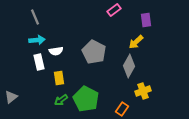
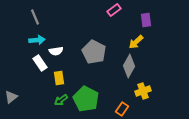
white rectangle: moved 1 px right, 1 px down; rotated 21 degrees counterclockwise
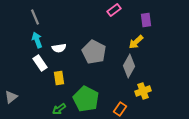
cyan arrow: rotated 105 degrees counterclockwise
white semicircle: moved 3 px right, 3 px up
green arrow: moved 2 px left, 9 px down
orange rectangle: moved 2 px left
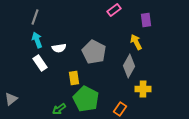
gray line: rotated 42 degrees clockwise
yellow arrow: rotated 105 degrees clockwise
yellow rectangle: moved 15 px right
yellow cross: moved 2 px up; rotated 21 degrees clockwise
gray triangle: moved 2 px down
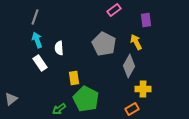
white semicircle: rotated 96 degrees clockwise
gray pentagon: moved 10 px right, 8 px up
orange rectangle: moved 12 px right; rotated 24 degrees clockwise
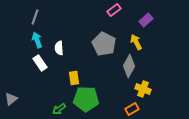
purple rectangle: rotated 56 degrees clockwise
yellow cross: rotated 21 degrees clockwise
green pentagon: rotated 25 degrees counterclockwise
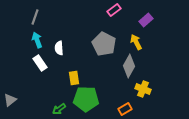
gray triangle: moved 1 px left, 1 px down
orange rectangle: moved 7 px left
